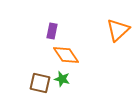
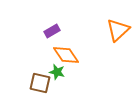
purple rectangle: rotated 49 degrees clockwise
green star: moved 5 px left, 7 px up
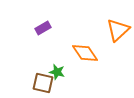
purple rectangle: moved 9 px left, 3 px up
orange diamond: moved 19 px right, 2 px up
brown square: moved 3 px right
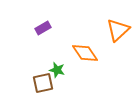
green star: moved 2 px up
brown square: rotated 25 degrees counterclockwise
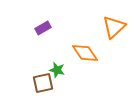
orange triangle: moved 4 px left, 3 px up
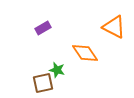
orange triangle: rotated 50 degrees counterclockwise
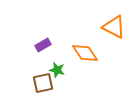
purple rectangle: moved 17 px down
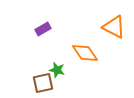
purple rectangle: moved 16 px up
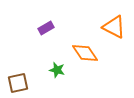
purple rectangle: moved 3 px right, 1 px up
brown square: moved 25 px left
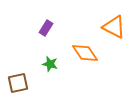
purple rectangle: rotated 28 degrees counterclockwise
green star: moved 7 px left, 6 px up
